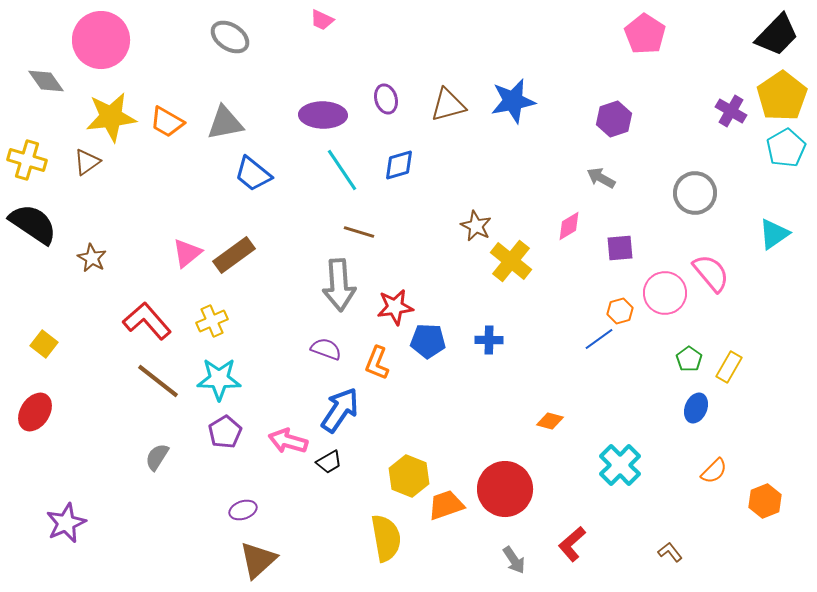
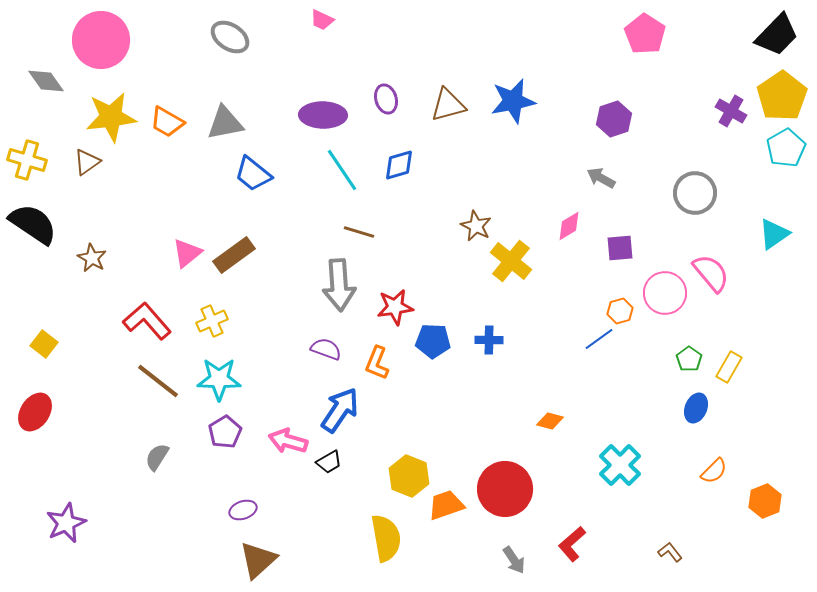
blue pentagon at (428, 341): moved 5 px right
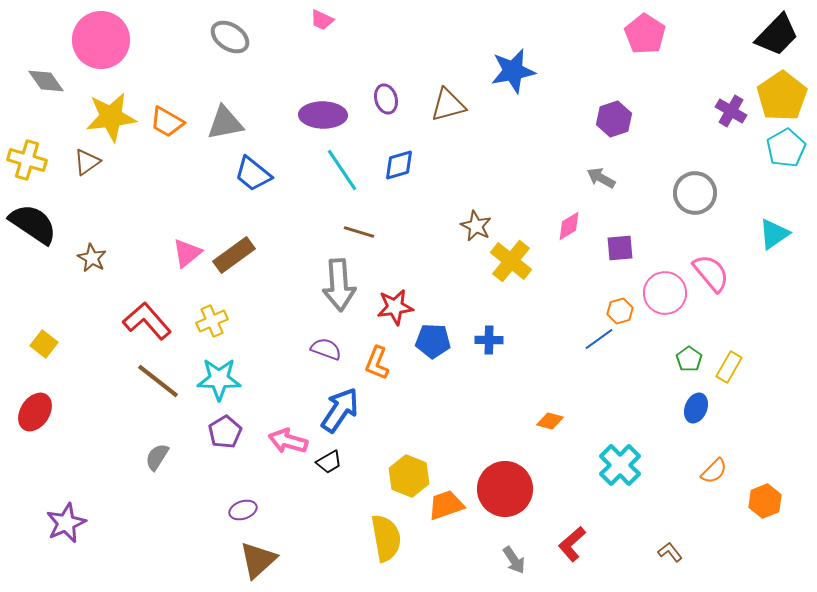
blue star at (513, 101): moved 30 px up
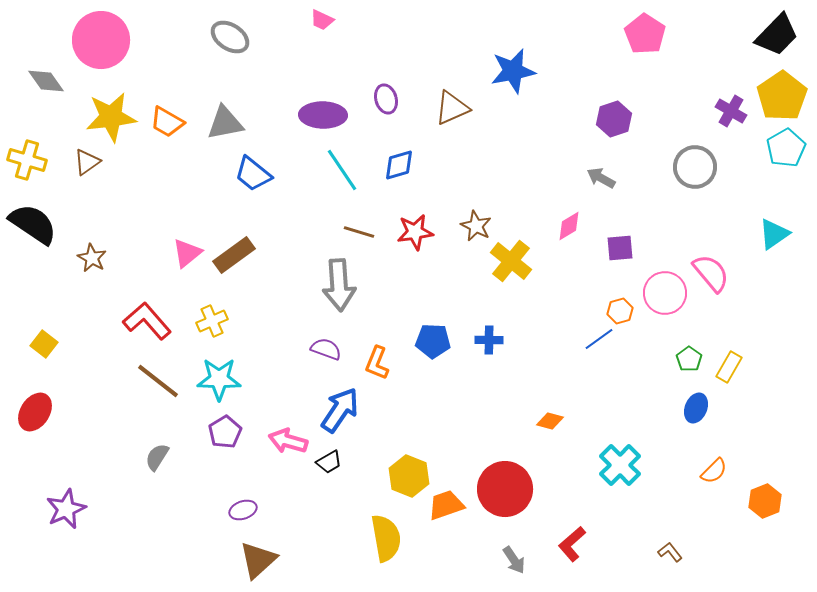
brown triangle at (448, 105): moved 4 px right, 3 px down; rotated 9 degrees counterclockwise
gray circle at (695, 193): moved 26 px up
red star at (395, 307): moved 20 px right, 75 px up
purple star at (66, 523): moved 14 px up
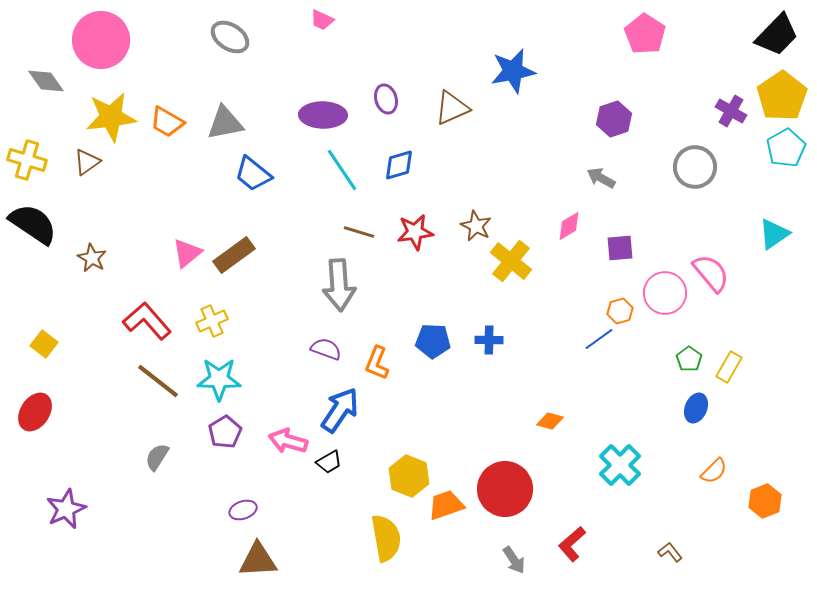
brown triangle at (258, 560): rotated 39 degrees clockwise
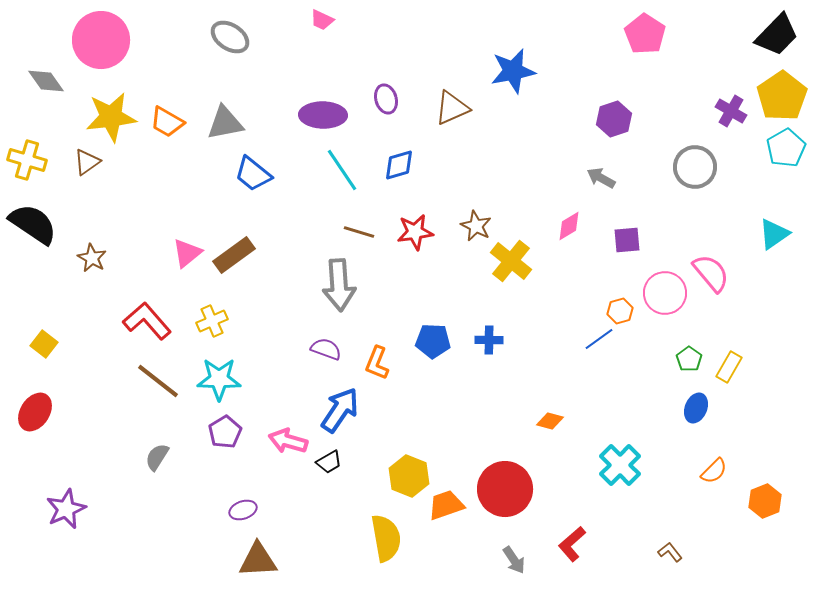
purple square at (620, 248): moved 7 px right, 8 px up
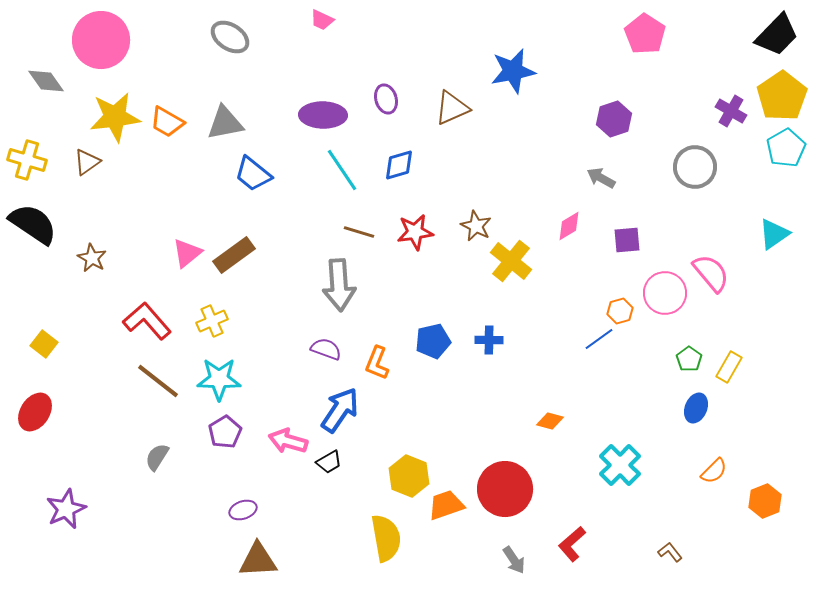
yellow star at (111, 117): moved 4 px right
blue pentagon at (433, 341): rotated 16 degrees counterclockwise
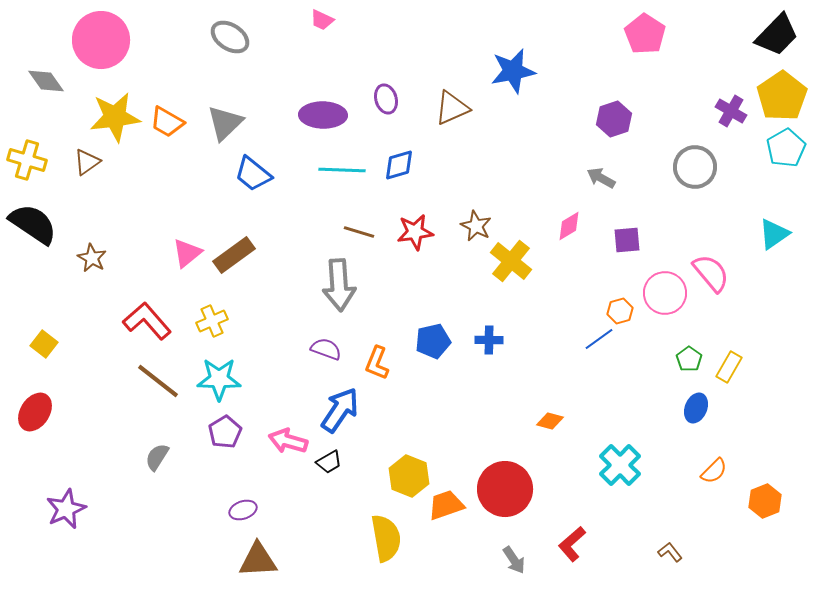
gray triangle at (225, 123): rotated 33 degrees counterclockwise
cyan line at (342, 170): rotated 54 degrees counterclockwise
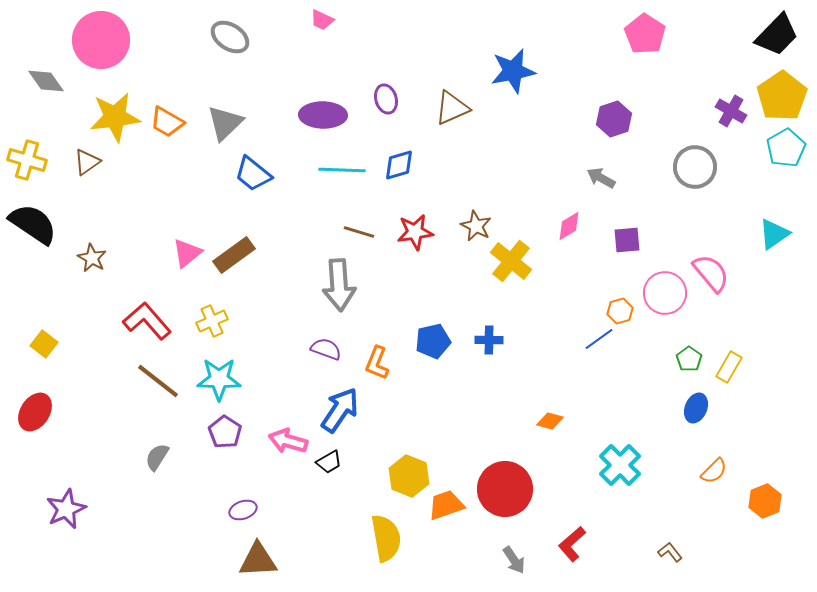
purple pentagon at (225, 432): rotated 8 degrees counterclockwise
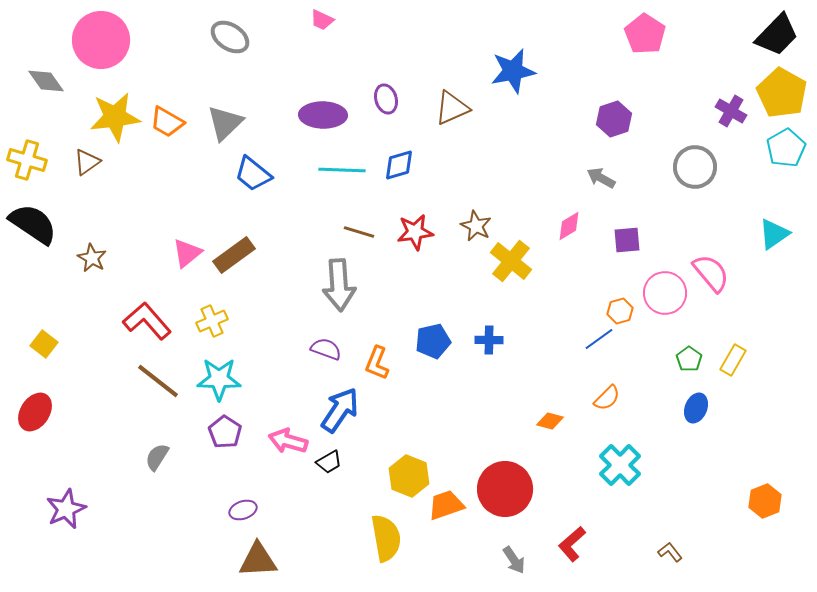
yellow pentagon at (782, 96): moved 3 px up; rotated 9 degrees counterclockwise
yellow rectangle at (729, 367): moved 4 px right, 7 px up
orange semicircle at (714, 471): moved 107 px left, 73 px up
